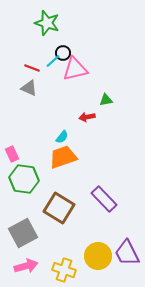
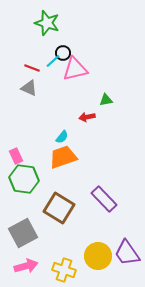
pink rectangle: moved 4 px right, 2 px down
purple trapezoid: rotated 8 degrees counterclockwise
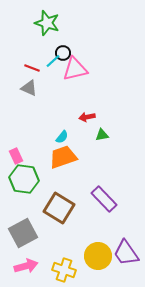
green triangle: moved 4 px left, 35 px down
purple trapezoid: moved 1 px left
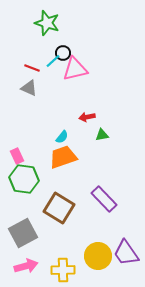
pink rectangle: moved 1 px right
yellow cross: moved 1 px left; rotated 20 degrees counterclockwise
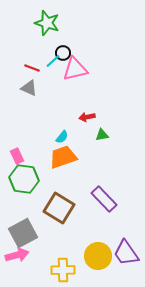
pink arrow: moved 9 px left, 11 px up
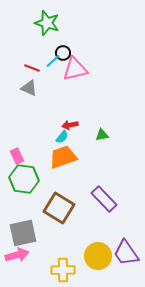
red arrow: moved 17 px left, 8 px down
gray square: rotated 16 degrees clockwise
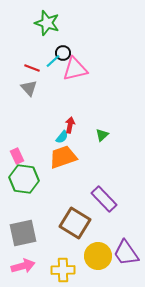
gray triangle: rotated 24 degrees clockwise
red arrow: rotated 112 degrees clockwise
green triangle: rotated 32 degrees counterclockwise
brown square: moved 16 px right, 15 px down
pink arrow: moved 6 px right, 11 px down
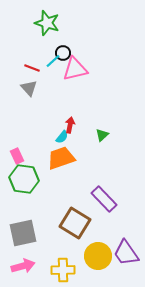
orange trapezoid: moved 2 px left, 1 px down
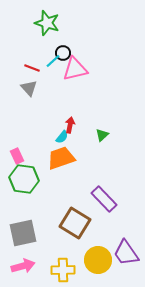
yellow circle: moved 4 px down
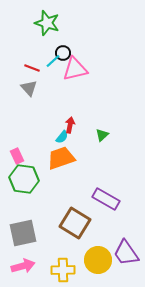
purple rectangle: moved 2 px right; rotated 16 degrees counterclockwise
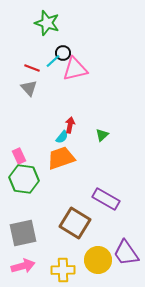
pink rectangle: moved 2 px right
